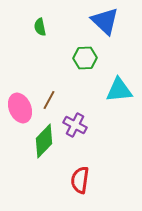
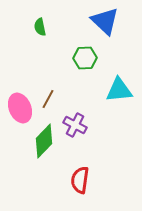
brown line: moved 1 px left, 1 px up
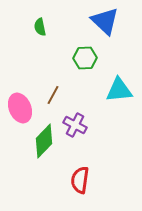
brown line: moved 5 px right, 4 px up
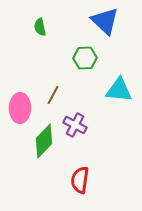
cyan triangle: rotated 12 degrees clockwise
pink ellipse: rotated 24 degrees clockwise
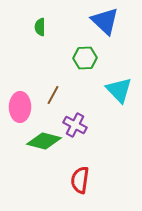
green semicircle: rotated 12 degrees clockwise
cyan triangle: rotated 40 degrees clockwise
pink ellipse: moved 1 px up
green diamond: rotated 60 degrees clockwise
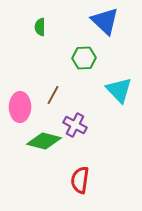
green hexagon: moved 1 px left
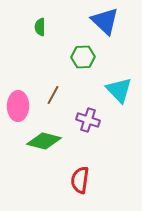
green hexagon: moved 1 px left, 1 px up
pink ellipse: moved 2 px left, 1 px up
purple cross: moved 13 px right, 5 px up; rotated 10 degrees counterclockwise
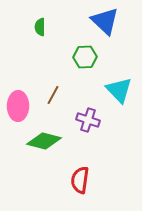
green hexagon: moved 2 px right
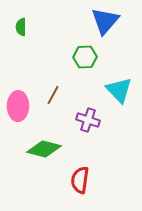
blue triangle: rotated 28 degrees clockwise
green semicircle: moved 19 px left
green diamond: moved 8 px down
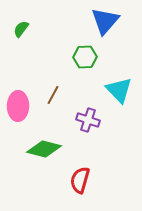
green semicircle: moved 2 px down; rotated 36 degrees clockwise
red semicircle: rotated 8 degrees clockwise
